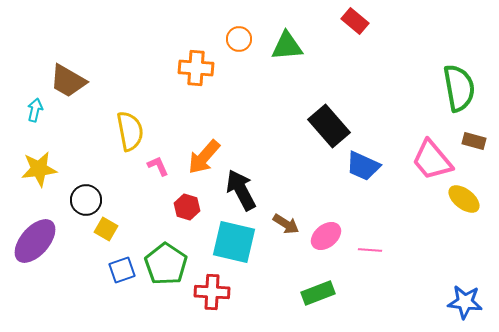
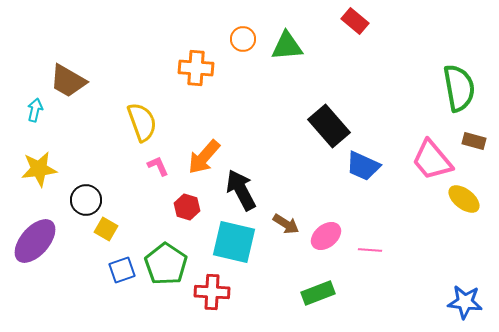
orange circle: moved 4 px right
yellow semicircle: moved 12 px right, 9 px up; rotated 9 degrees counterclockwise
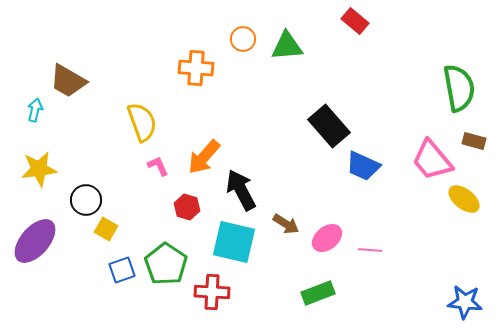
pink ellipse: moved 1 px right, 2 px down
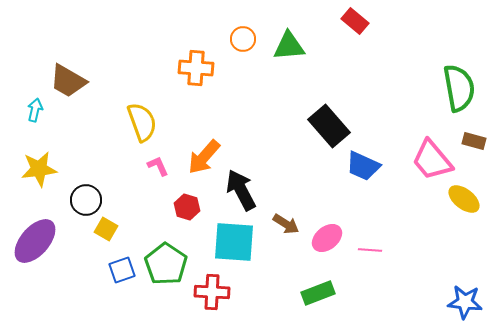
green triangle: moved 2 px right
cyan square: rotated 9 degrees counterclockwise
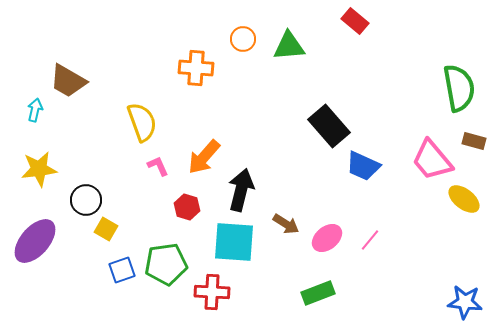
black arrow: rotated 42 degrees clockwise
pink line: moved 10 px up; rotated 55 degrees counterclockwise
green pentagon: rotated 30 degrees clockwise
